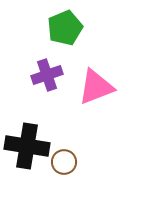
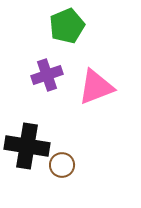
green pentagon: moved 2 px right, 2 px up
brown circle: moved 2 px left, 3 px down
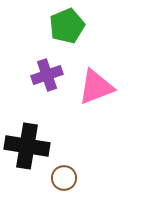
brown circle: moved 2 px right, 13 px down
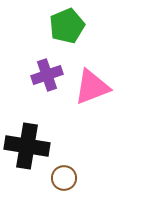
pink triangle: moved 4 px left
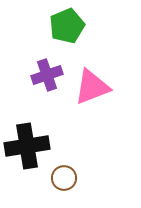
black cross: rotated 18 degrees counterclockwise
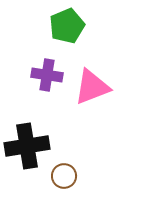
purple cross: rotated 28 degrees clockwise
brown circle: moved 2 px up
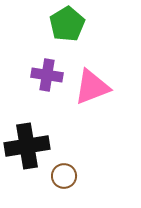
green pentagon: moved 2 px up; rotated 8 degrees counterclockwise
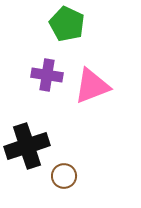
green pentagon: rotated 16 degrees counterclockwise
pink triangle: moved 1 px up
black cross: rotated 9 degrees counterclockwise
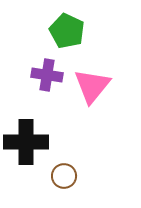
green pentagon: moved 7 px down
pink triangle: rotated 30 degrees counterclockwise
black cross: moved 1 px left, 4 px up; rotated 18 degrees clockwise
